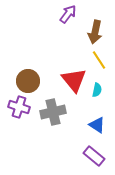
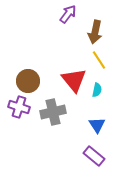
blue triangle: rotated 24 degrees clockwise
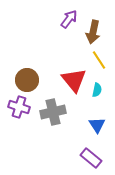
purple arrow: moved 1 px right, 5 px down
brown arrow: moved 2 px left
brown circle: moved 1 px left, 1 px up
purple rectangle: moved 3 px left, 2 px down
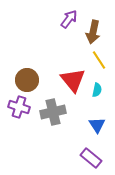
red triangle: moved 1 px left
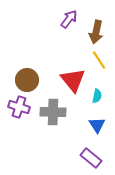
brown arrow: moved 3 px right
cyan semicircle: moved 6 px down
gray cross: rotated 15 degrees clockwise
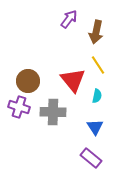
yellow line: moved 1 px left, 5 px down
brown circle: moved 1 px right, 1 px down
blue triangle: moved 2 px left, 2 px down
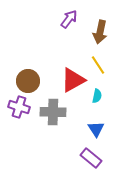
brown arrow: moved 4 px right
red triangle: rotated 40 degrees clockwise
blue triangle: moved 1 px right, 2 px down
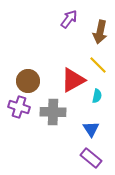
yellow line: rotated 12 degrees counterclockwise
blue triangle: moved 5 px left
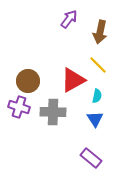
blue triangle: moved 4 px right, 10 px up
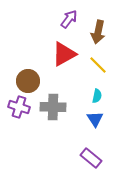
brown arrow: moved 2 px left
red triangle: moved 9 px left, 26 px up
gray cross: moved 5 px up
